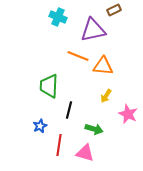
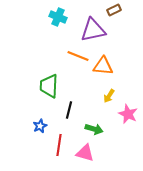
yellow arrow: moved 3 px right
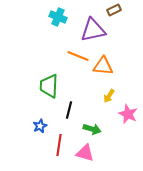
green arrow: moved 2 px left
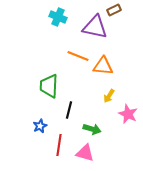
purple triangle: moved 2 px right, 3 px up; rotated 24 degrees clockwise
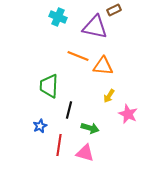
green arrow: moved 2 px left, 1 px up
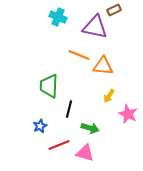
orange line: moved 1 px right, 1 px up
black line: moved 1 px up
red line: rotated 60 degrees clockwise
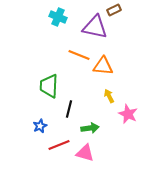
yellow arrow: rotated 120 degrees clockwise
green arrow: rotated 24 degrees counterclockwise
